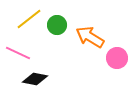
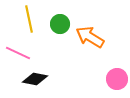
yellow line: rotated 64 degrees counterclockwise
green circle: moved 3 px right, 1 px up
pink circle: moved 21 px down
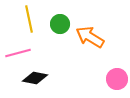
pink line: rotated 40 degrees counterclockwise
black diamond: moved 1 px up
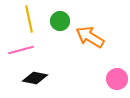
green circle: moved 3 px up
pink line: moved 3 px right, 3 px up
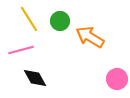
yellow line: rotated 20 degrees counterclockwise
black diamond: rotated 50 degrees clockwise
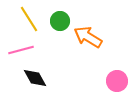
orange arrow: moved 2 px left
pink circle: moved 2 px down
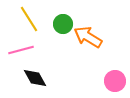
green circle: moved 3 px right, 3 px down
pink circle: moved 2 px left
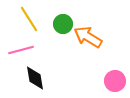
black diamond: rotated 20 degrees clockwise
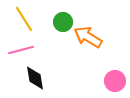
yellow line: moved 5 px left
green circle: moved 2 px up
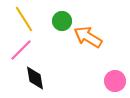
green circle: moved 1 px left, 1 px up
pink line: rotated 30 degrees counterclockwise
